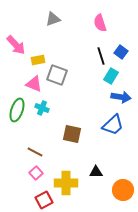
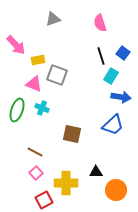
blue square: moved 2 px right, 1 px down
orange circle: moved 7 px left
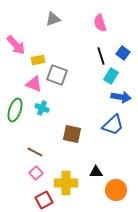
green ellipse: moved 2 px left
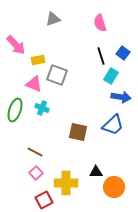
brown square: moved 6 px right, 2 px up
orange circle: moved 2 px left, 3 px up
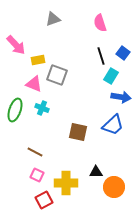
pink square: moved 1 px right, 2 px down; rotated 24 degrees counterclockwise
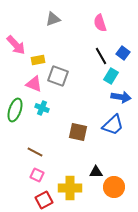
black line: rotated 12 degrees counterclockwise
gray square: moved 1 px right, 1 px down
yellow cross: moved 4 px right, 5 px down
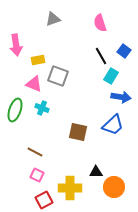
pink arrow: rotated 35 degrees clockwise
blue square: moved 1 px right, 2 px up
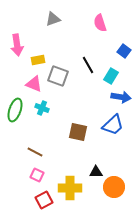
pink arrow: moved 1 px right
black line: moved 13 px left, 9 px down
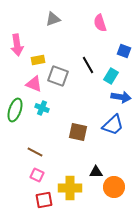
blue square: rotated 16 degrees counterclockwise
red square: rotated 18 degrees clockwise
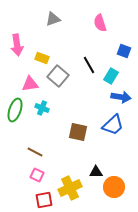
yellow rectangle: moved 4 px right, 2 px up; rotated 32 degrees clockwise
black line: moved 1 px right
gray square: rotated 20 degrees clockwise
pink triangle: moved 4 px left; rotated 30 degrees counterclockwise
yellow cross: rotated 25 degrees counterclockwise
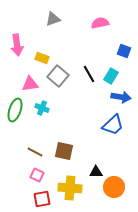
pink semicircle: rotated 96 degrees clockwise
black line: moved 9 px down
brown square: moved 14 px left, 19 px down
yellow cross: rotated 30 degrees clockwise
red square: moved 2 px left, 1 px up
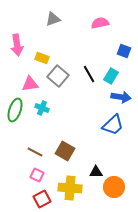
brown square: moved 1 px right; rotated 18 degrees clockwise
red square: rotated 18 degrees counterclockwise
